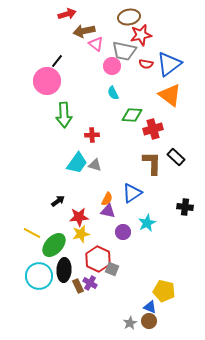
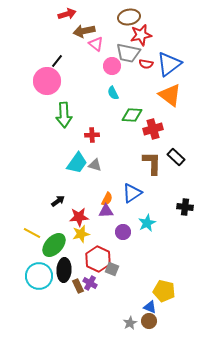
gray trapezoid at (124, 51): moved 4 px right, 2 px down
purple triangle at (108, 211): moved 2 px left; rotated 14 degrees counterclockwise
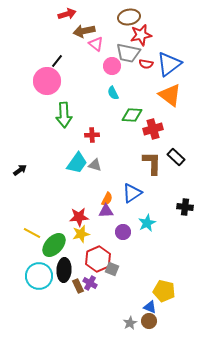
black arrow at (58, 201): moved 38 px left, 31 px up
red hexagon at (98, 259): rotated 10 degrees clockwise
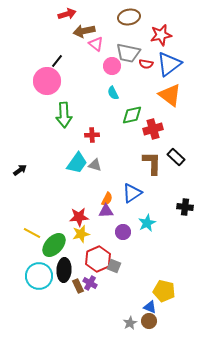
red star at (141, 35): moved 20 px right
green diamond at (132, 115): rotated 15 degrees counterclockwise
gray square at (112, 269): moved 2 px right, 3 px up
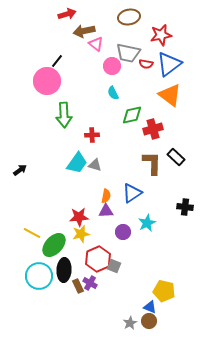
orange semicircle at (107, 199): moved 1 px left, 3 px up; rotated 16 degrees counterclockwise
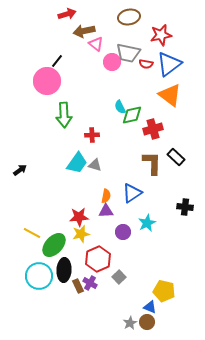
pink circle at (112, 66): moved 4 px up
cyan semicircle at (113, 93): moved 7 px right, 14 px down
gray square at (114, 266): moved 5 px right, 11 px down; rotated 24 degrees clockwise
brown circle at (149, 321): moved 2 px left, 1 px down
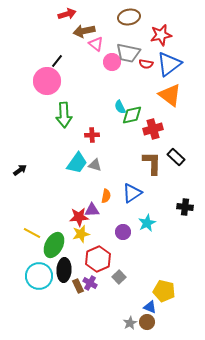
purple triangle at (106, 211): moved 14 px left, 1 px up
green ellipse at (54, 245): rotated 15 degrees counterclockwise
